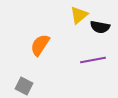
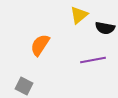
black semicircle: moved 5 px right, 1 px down
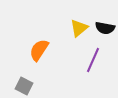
yellow triangle: moved 13 px down
orange semicircle: moved 1 px left, 5 px down
purple line: rotated 55 degrees counterclockwise
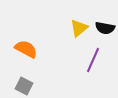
orange semicircle: moved 13 px left, 1 px up; rotated 85 degrees clockwise
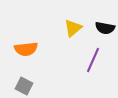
yellow triangle: moved 6 px left
orange semicircle: rotated 145 degrees clockwise
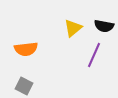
black semicircle: moved 1 px left, 2 px up
purple line: moved 1 px right, 5 px up
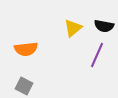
purple line: moved 3 px right
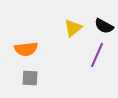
black semicircle: rotated 18 degrees clockwise
gray square: moved 6 px right, 8 px up; rotated 24 degrees counterclockwise
